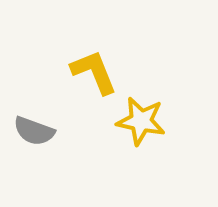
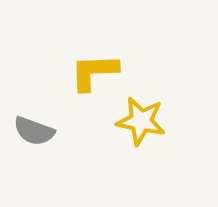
yellow L-shape: rotated 70 degrees counterclockwise
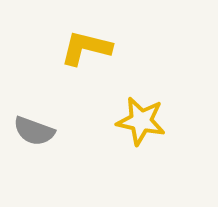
yellow L-shape: moved 8 px left, 24 px up; rotated 16 degrees clockwise
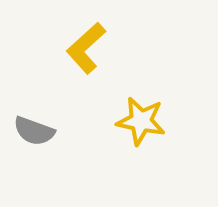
yellow L-shape: rotated 56 degrees counterclockwise
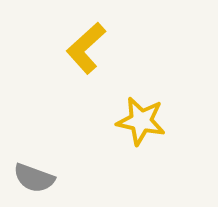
gray semicircle: moved 47 px down
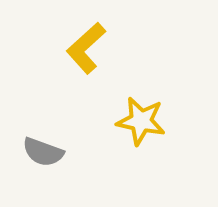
gray semicircle: moved 9 px right, 26 px up
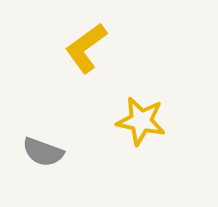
yellow L-shape: rotated 6 degrees clockwise
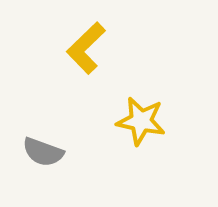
yellow L-shape: rotated 8 degrees counterclockwise
